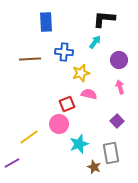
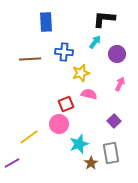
purple circle: moved 2 px left, 6 px up
pink arrow: moved 3 px up; rotated 40 degrees clockwise
red square: moved 1 px left
purple square: moved 3 px left
brown star: moved 3 px left, 4 px up; rotated 16 degrees clockwise
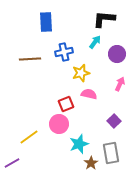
blue cross: rotated 18 degrees counterclockwise
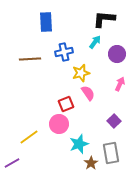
pink semicircle: moved 1 px left, 1 px up; rotated 42 degrees clockwise
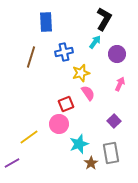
black L-shape: rotated 115 degrees clockwise
brown line: moved 1 px right, 2 px up; rotated 70 degrees counterclockwise
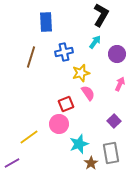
black L-shape: moved 3 px left, 4 px up
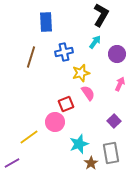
pink circle: moved 4 px left, 2 px up
